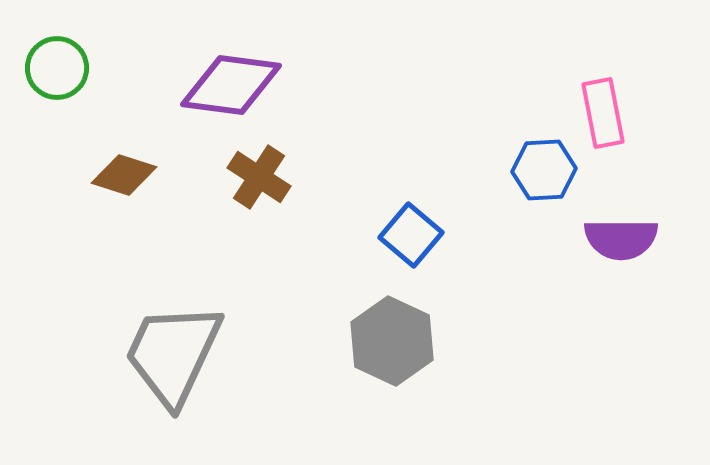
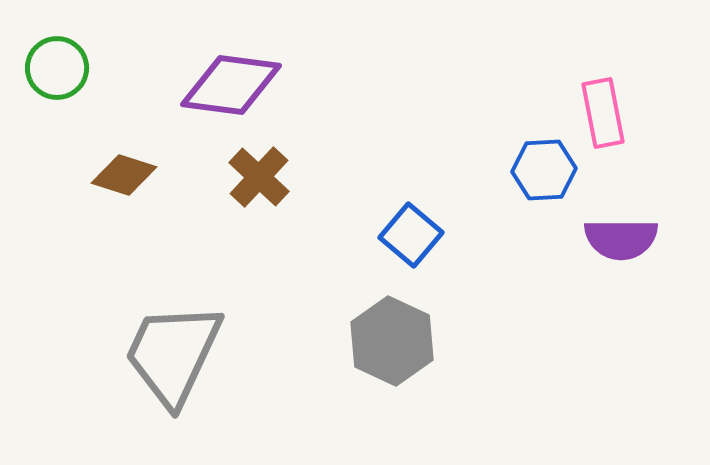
brown cross: rotated 10 degrees clockwise
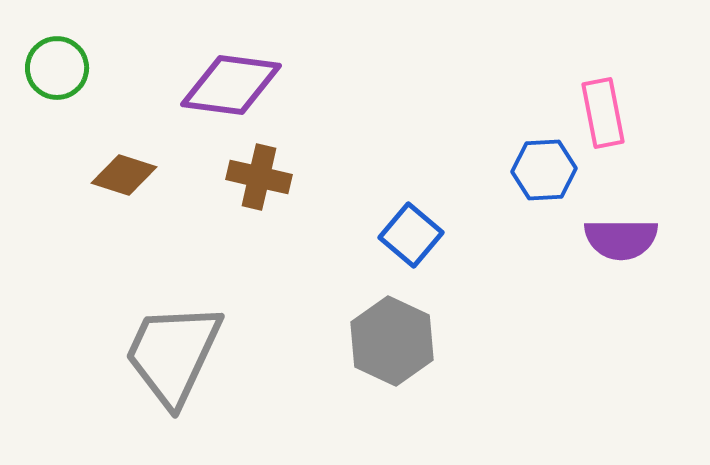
brown cross: rotated 30 degrees counterclockwise
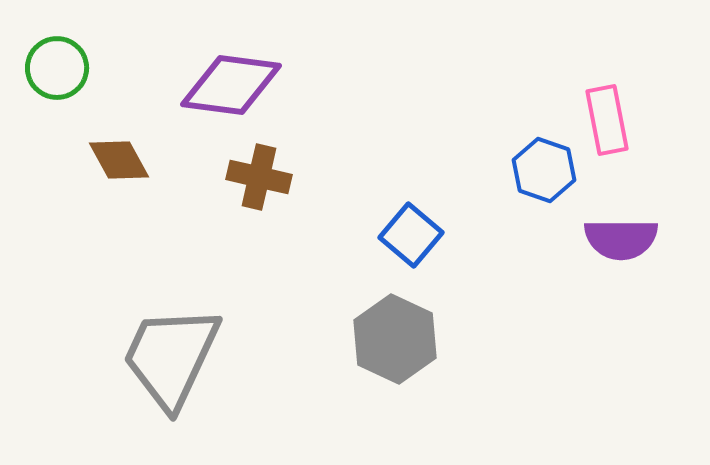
pink rectangle: moved 4 px right, 7 px down
blue hexagon: rotated 22 degrees clockwise
brown diamond: moved 5 px left, 15 px up; rotated 44 degrees clockwise
gray hexagon: moved 3 px right, 2 px up
gray trapezoid: moved 2 px left, 3 px down
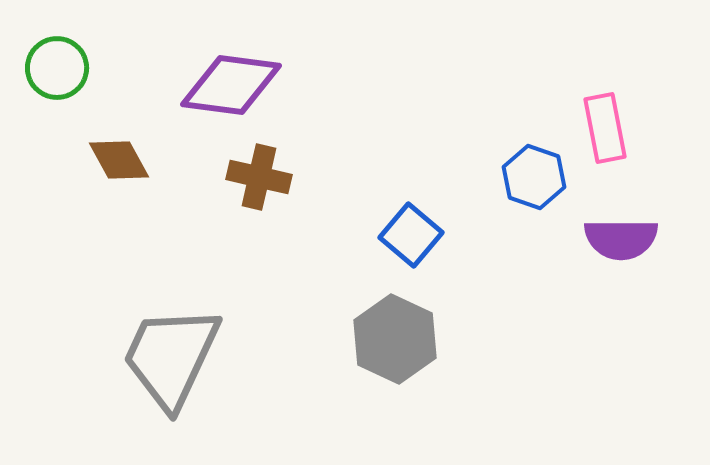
pink rectangle: moved 2 px left, 8 px down
blue hexagon: moved 10 px left, 7 px down
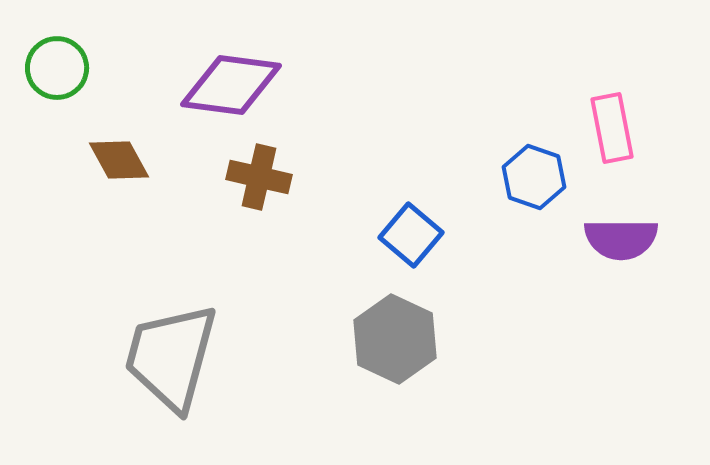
pink rectangle: moved 7 px right
gray trapezoid: rotated 10 degrees counterclockwise
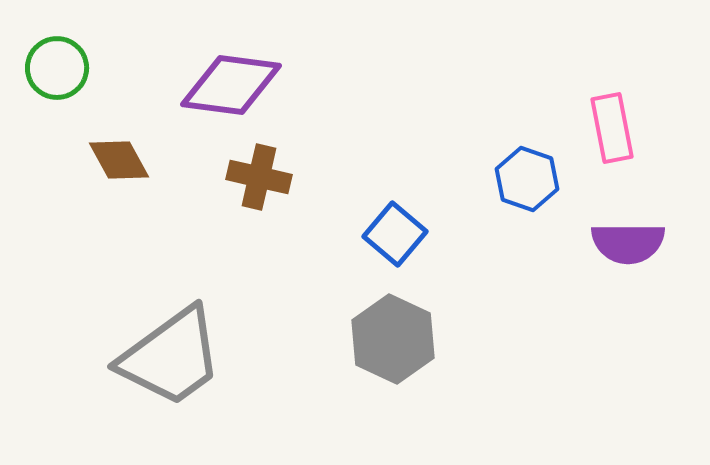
blue hexagon: moved 7 px left, 2 px down
blue square: moved 16 px left, 1 px up
purple semicircle: moved 7 px right, 4 px down
gray hexagon: moved 2 px left
gray trapezoid: rotated 141 degrees counterclockwise
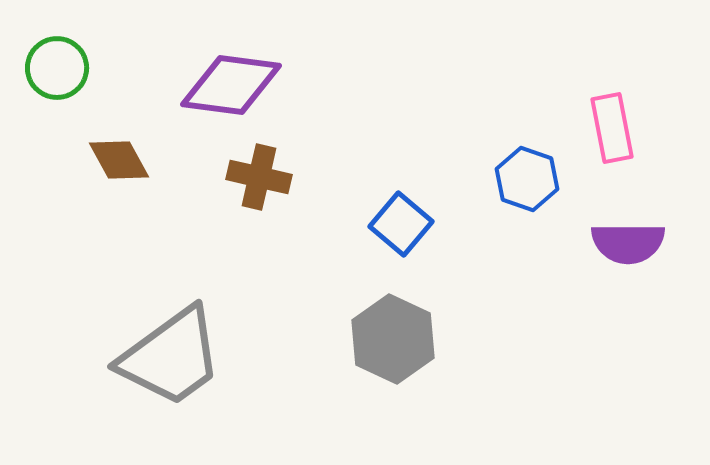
blue square: moved 6 px right, 10 px up
